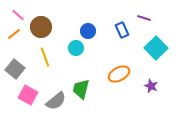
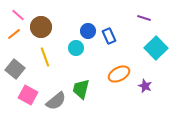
blue rectangle: moved 13 px left, 6 px down
purple star: moved 6 px left
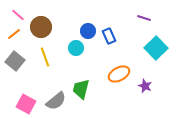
gray square: moved 8 px up
pink square: moved 2 px left, 9 px down
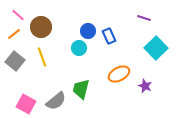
cyan circle: moved 3 px right
yellow line: moved 3 px left
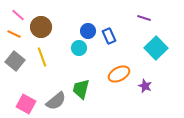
orange line: rotated 64 degrees clockwise
